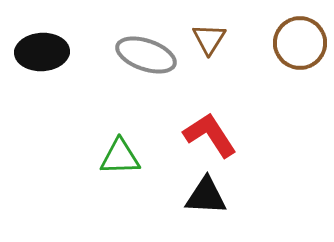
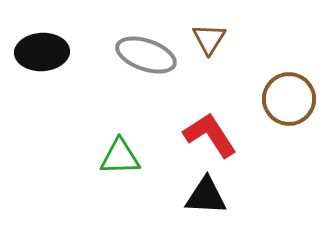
brown circle: moved 11 px left, 56 px down
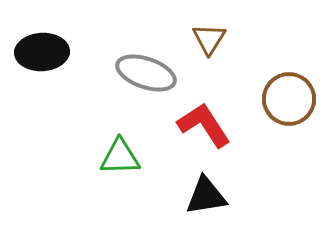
gray ellipse: moved 18 px down
red L-shape: moved 6 px left, 10 px up
black triangle: rotated 12 degrees counterclockwise
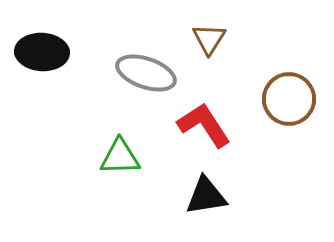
black ellipse: rotated 6 degrees clockwise
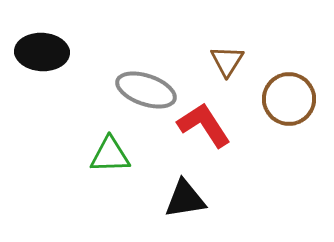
brown triangle: moved 18 px right, 22 px down
gray ellipse: moved 17 px down
green triangle: moved 10 px left, 2 px up
black triangle: moved 21 px left, 3 px down
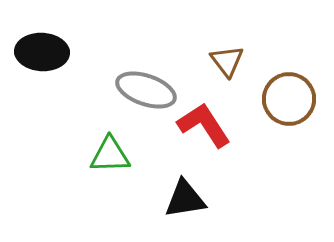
brown triangle: rotated 9 degrees counterclockwise
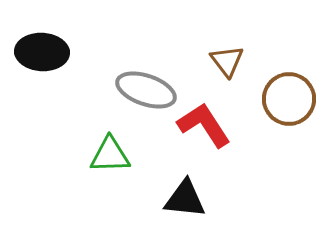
black triangle: rotated 15 degrees clockwise
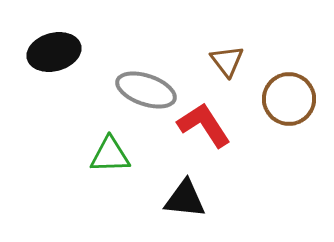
black ellipse: moved 12 px right; rotated 18 degrees counterclockwise
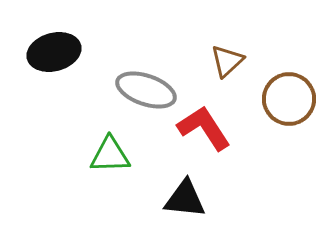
brown triangle: rotated 24 degrees clockwise
red L-shape: moved 3 px down
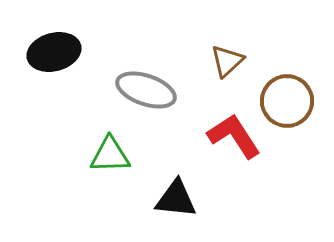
brown circle: moved 2 px left, 2 px down
red L-shape: moved 30 px right, 8 px down
black triangle: moved 9 px left
